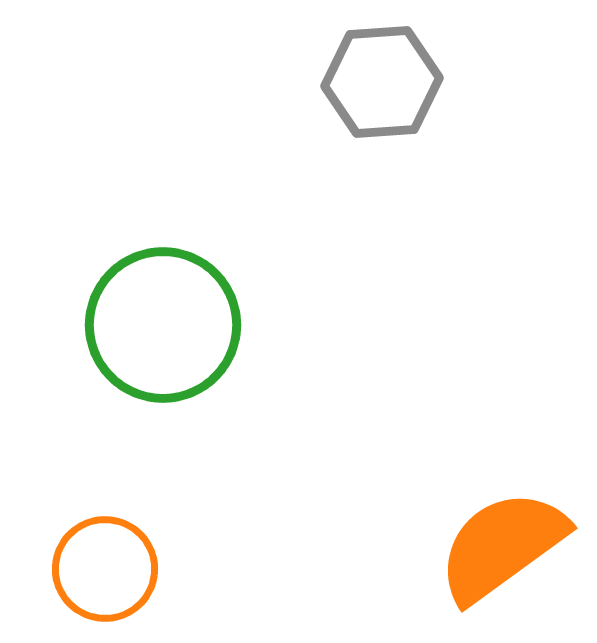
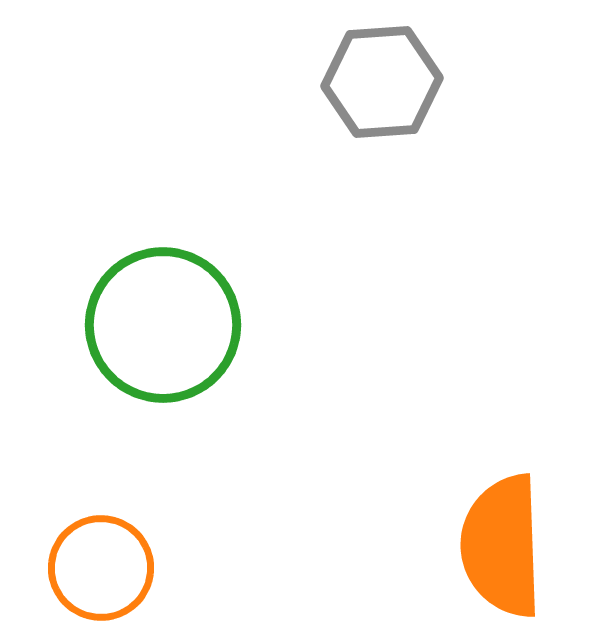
orange semicircle: rotated 56 degrees counterclockwise
orange circle: moved 4 px left, 1 px up
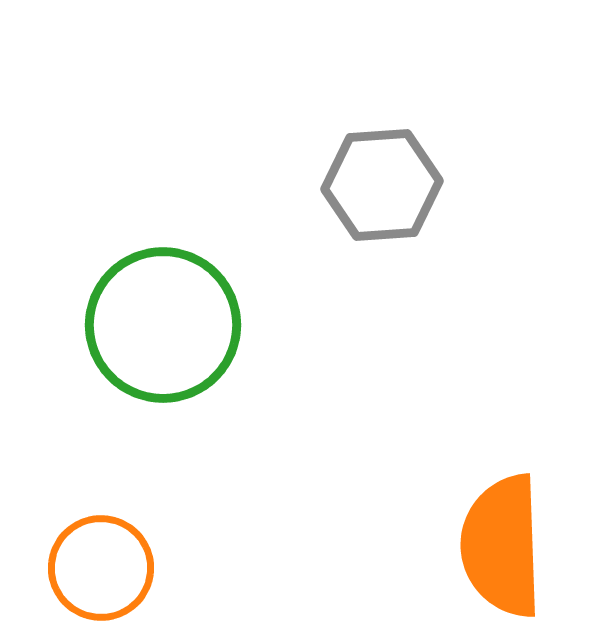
gray hexagon: moved 103 px down
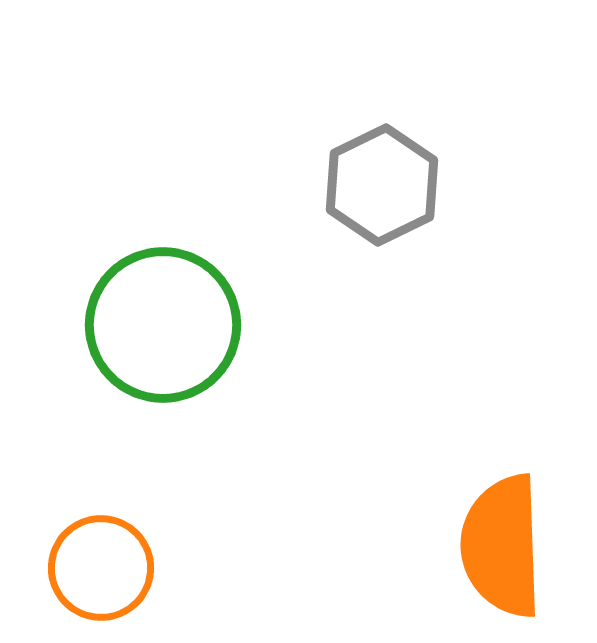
gray hexagon: rotated 22 degrees counterclockwise
